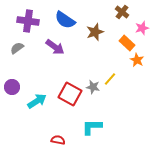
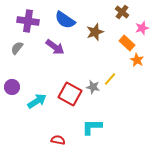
gray semicircle: rotated 16 degrees counterclockwise
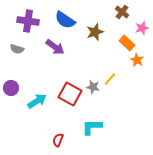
gray semicircle: moved 1 px down; rotated 112 degrees counterclockwise
purple circle: moved 1 px left, 1 px down
red semicircle: rotated 80 degrees counterclockwise
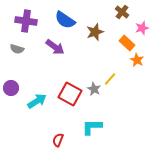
purple cross: moved 2 px left
gray star: moved 1 px right, 2 px down; rotated 16 degrees clockwise
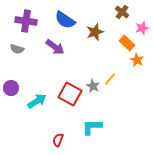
gray star: moved 1 px left, 3 px up
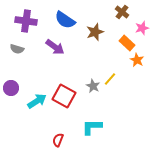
red square: moved 6 px left, 2 px down
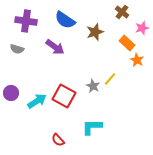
purple circle: moved 5 px down
red semicircle: rotated 64 degrees counterclockwise
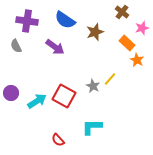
purple cross: moved 1 px right
gray semicircle: moved 1 px left, 3 px up; rotated 48 degrees clockwise
